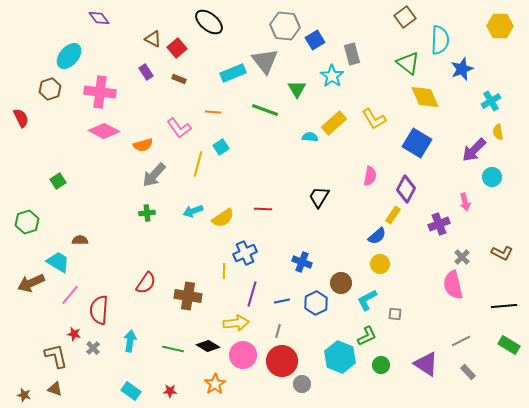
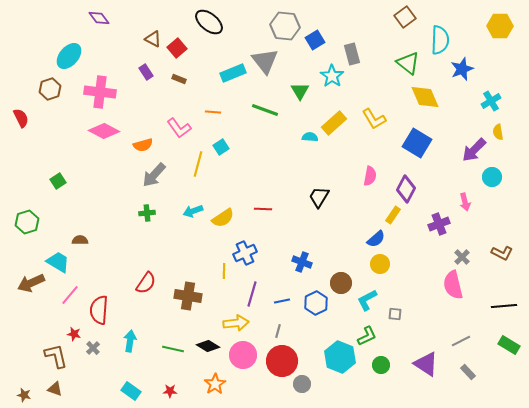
green triangle at (297, 89): moved 3 px right, 2 px down
blue semicircle at (377, 236): moved 1 px left, 3 px down
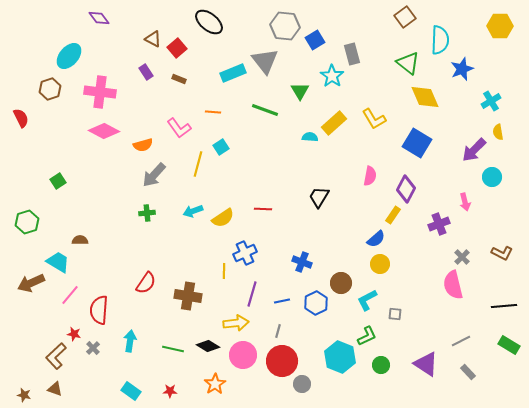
brown L-shape at (56, 356): rotated 120 degrees counterclockwise
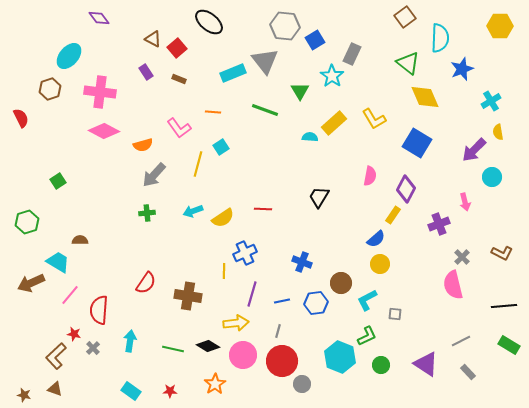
cyan semicircle at (440, 40): moved 2 px up
gray rectangle at (352, 54): rotated 40 degrees clockwise
blue hexagon at (316, 303): rotated 20 degrees clockwise
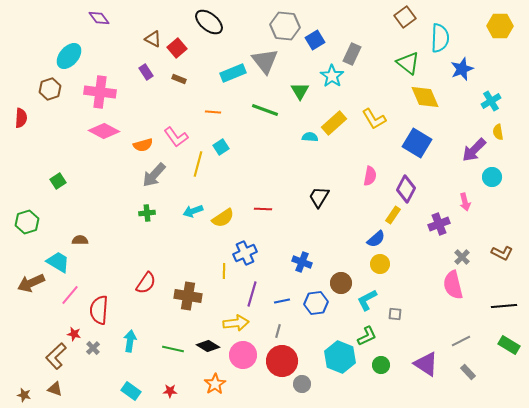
red semicircle at (21, 118): rotated 30 degrees clockwise
pink L-shape at (179, 128): moved 3 px left, 9 px down
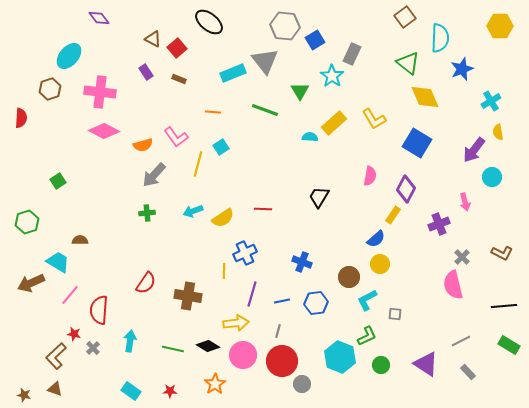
purple arrow at (474, 150): rotated 8 degrees counterclockwise
brown circle at (341, 283): moved 8 px right, 6 px up
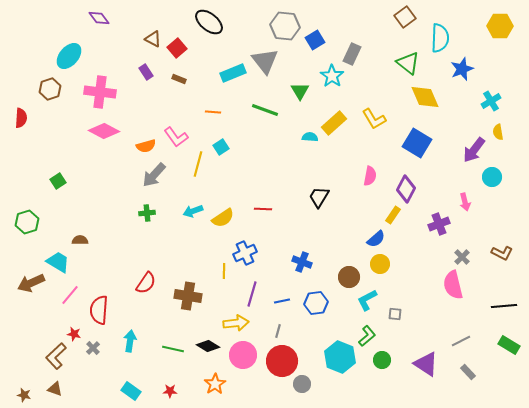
orange semicircle at (143, 145): moved 3 px right, 1 px down
green L-shape at (367, 336): rotated 15 degrees counterclockwise
green circle at (381, 365): moved 1 px right, 5 px up
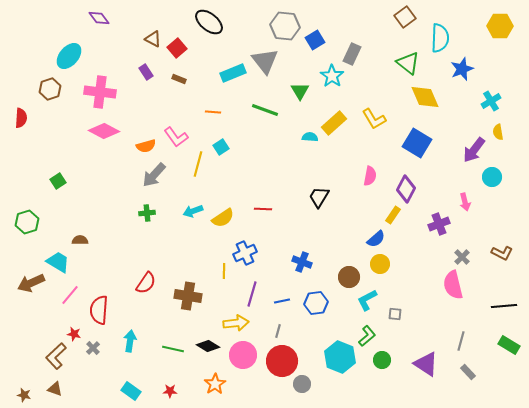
gray line at (461, 341): rotated 48 degrees counterclockwise
